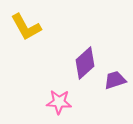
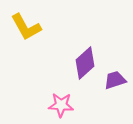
pink star: moved 2 px right, 3 px down
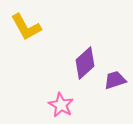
pink star: rotated 25 degrees clockwise
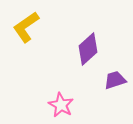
yellow L-shape: rotated 84 degrees clockwise
purple diamond: moved 3 px right, 14 px up
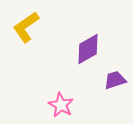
purple diamond: rotated 12 degrees clockwise
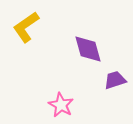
purple diamond: rotated 76 degrees counterclockwise
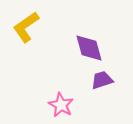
purple diamond: moved 1 px right, 1 px up
purple trapezoid: moved 13 px left
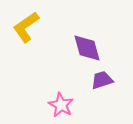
purple diamond: moved 2 px left
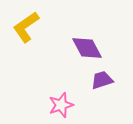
purple diamond: rotated 12 degrees counterclockwise
pink star: rotated 25 degrees clockwise
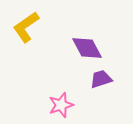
purple trapezoid: moved 1 px left, 1 px up
